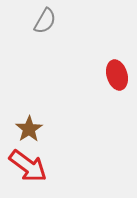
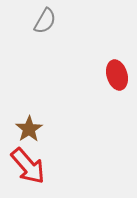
red arrow: rotated 12 degrees clockwise
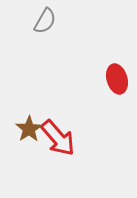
red ellipse: moved 4 px down
red arrow: moved 30 px right, 28 px up
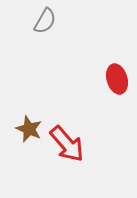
brown star: rotated 16 degrees counterclockwise
red arrow: moved 9 px right, 6 px down
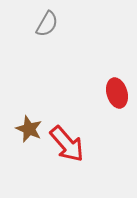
gray semicircle: moved 2 px right, 3 px down
red ellipse: moved 14 px down
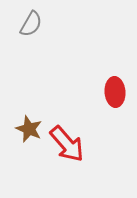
gray semicircle: moved 16 px left
red ellipse: moved 2 px left, 1 px up; rotated 12 degrees clockwise
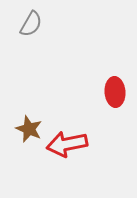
red arrow: rotated 120 degrees clockwise
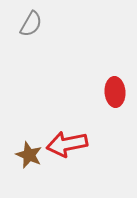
brown star: moved 26 px down
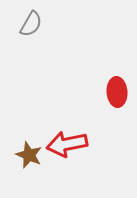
red ellipse: moved 2 px right
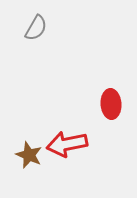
gray semicircle: moved 5 px right, 4 px down
red ellipse: moved 6 px left, 12 px down
